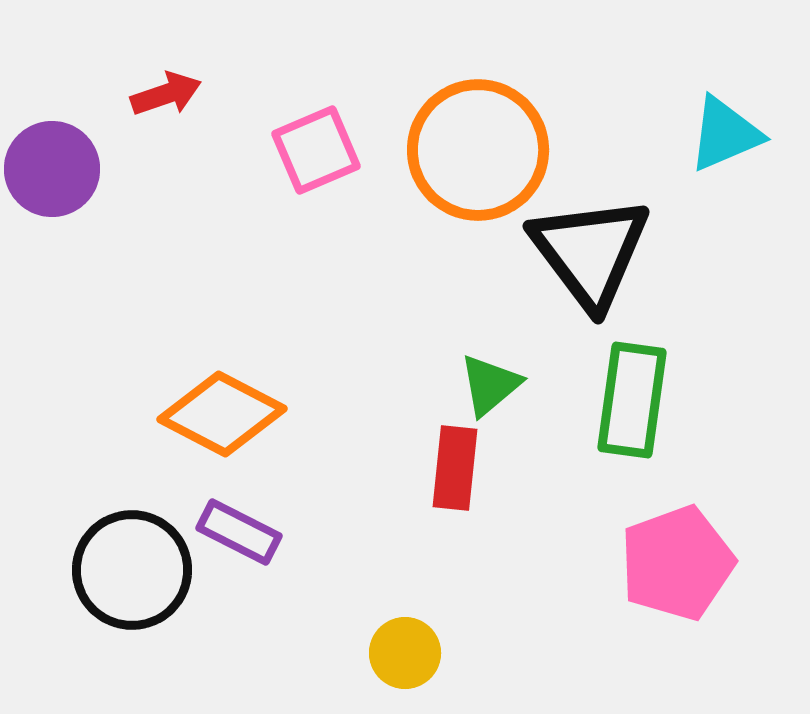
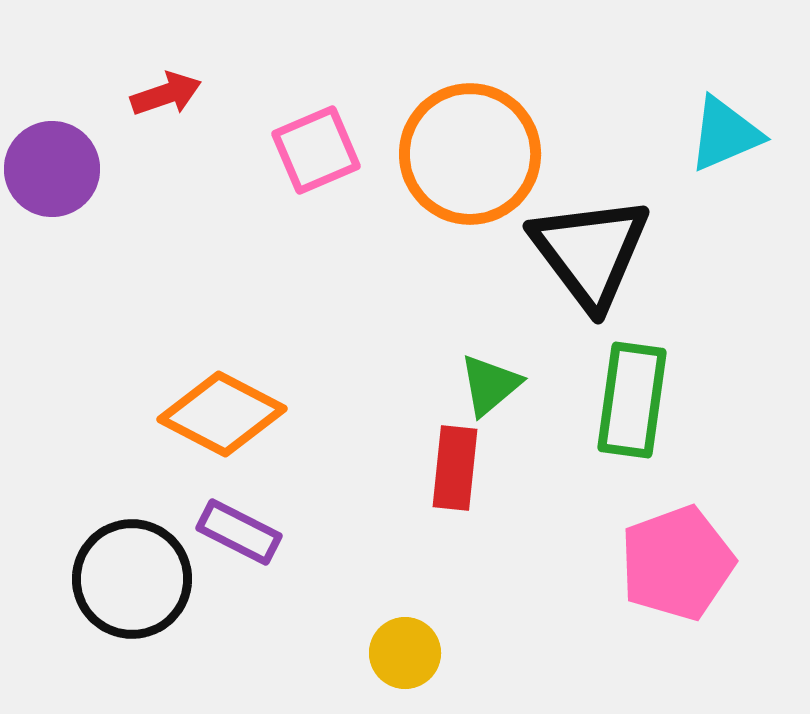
orange circle: moved 8 px left, 4 px down
black circle: moved 9 px down
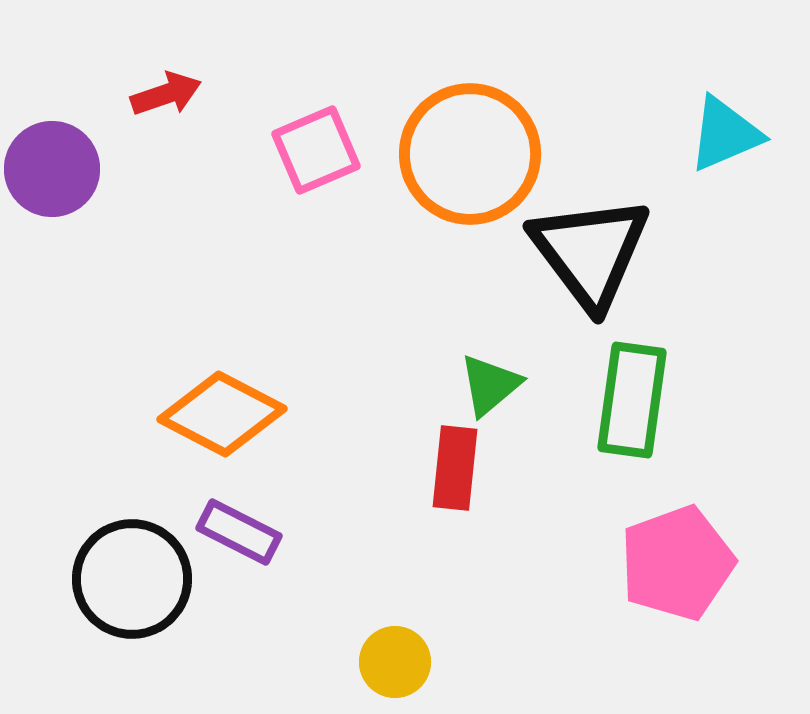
yellow circle: moved 10 px left, 9 px down
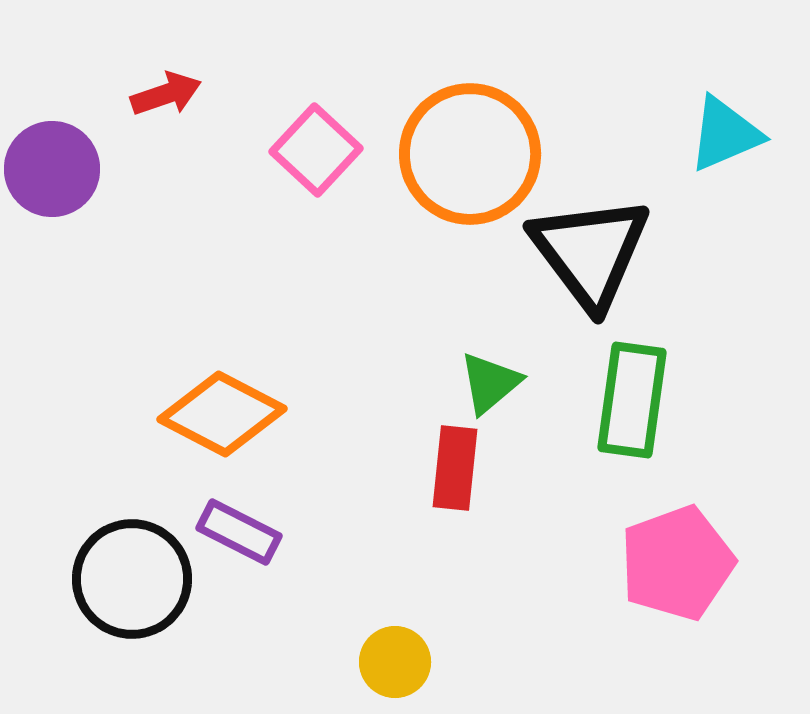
pink square: rotated 24 degrees counterclockwise
green triangle: moved 2 px up
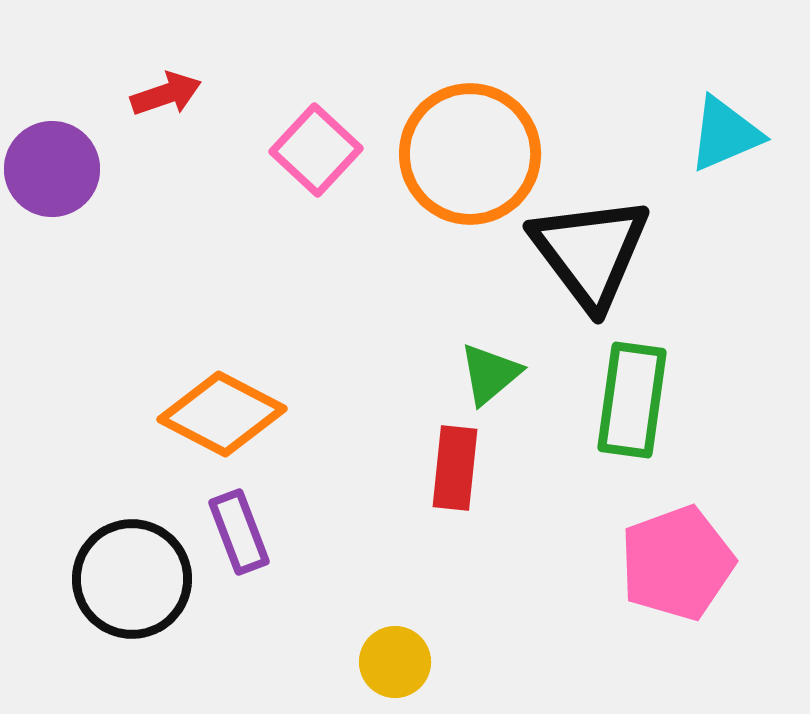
green triangle: moved 9 px up
purple rectangle: rotated 42 degrees clockwise
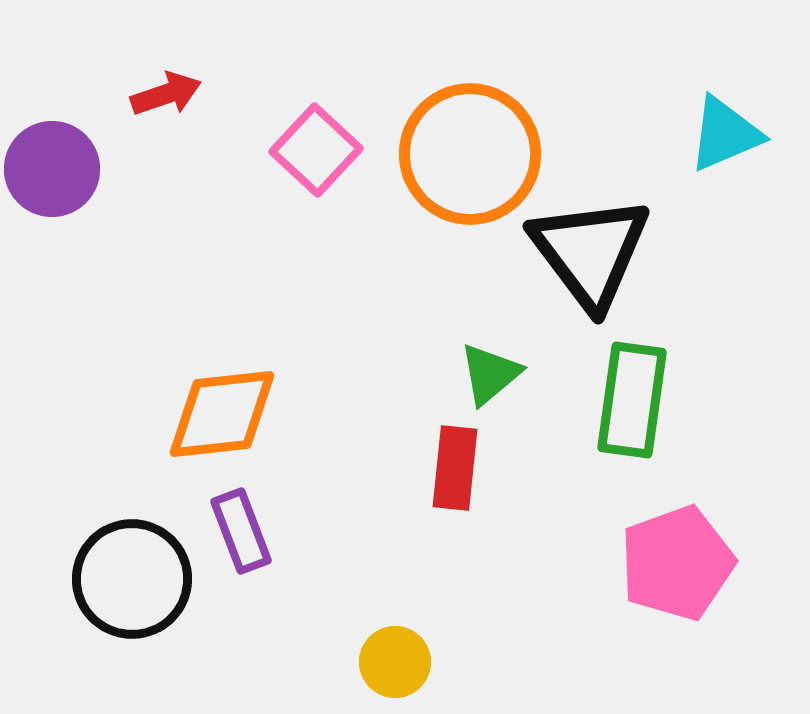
orange diamond: rotated 34 degrees counterclockwise
purple rectangle: moved 2 px right, 1 px up
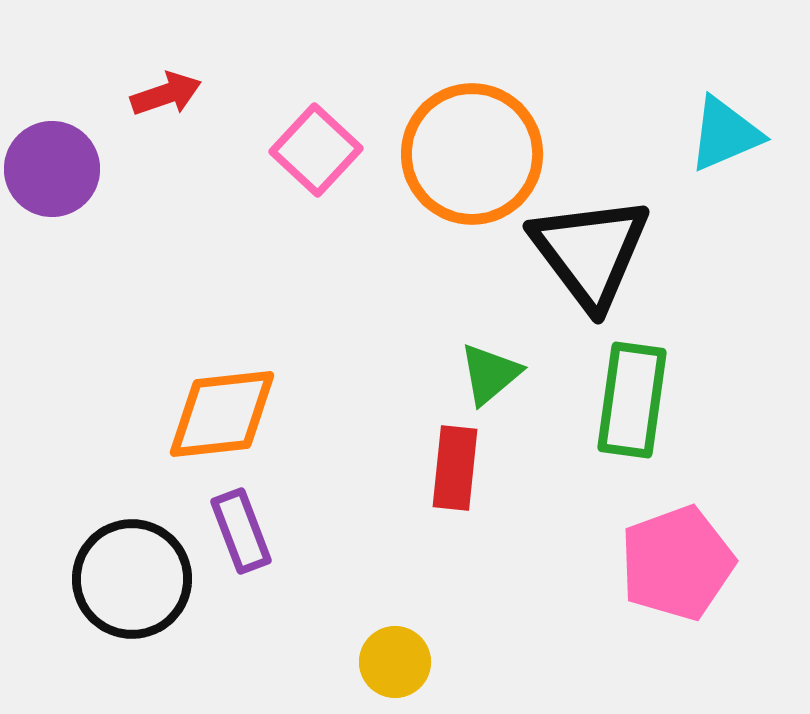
orange circle: moved 2 px right
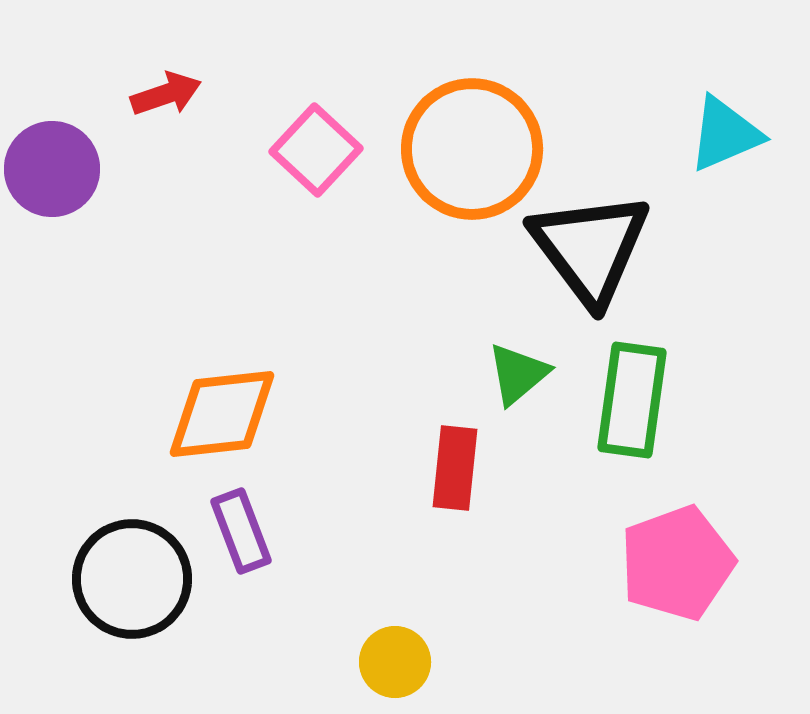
orange circle: moved 5 px up
black triangle: moved 4 px up
green triangle: moved 28 px right
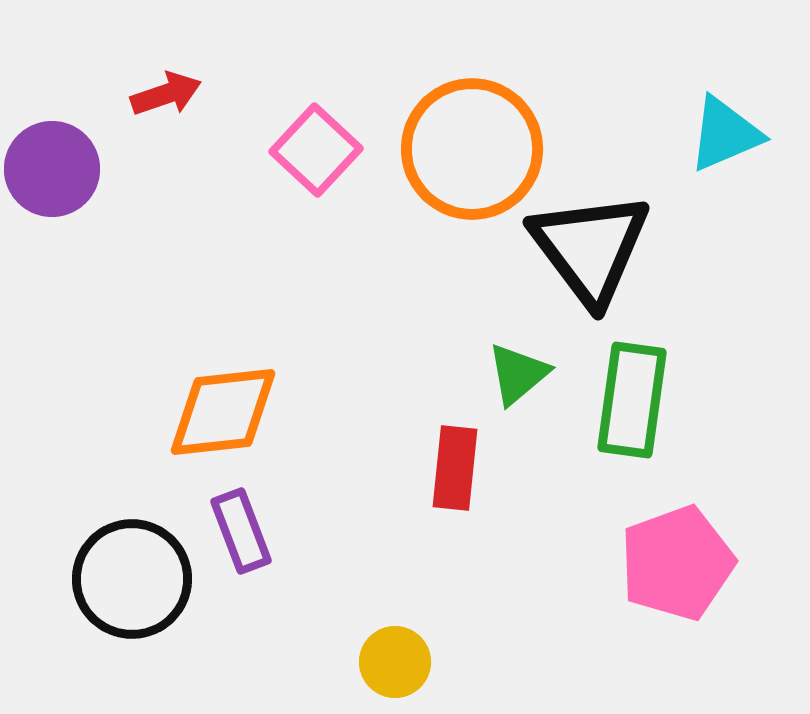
orange diamond: moved 1 px right, 2 px up
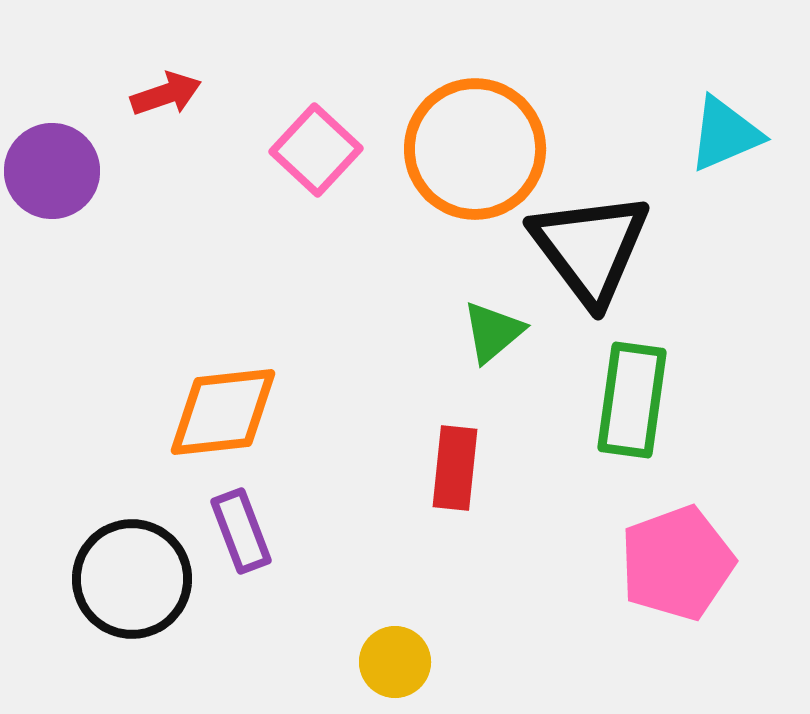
orange circle: moved 3 px right
purple circle: moved 2 px down
green triangle: moved 25 px left, 42 px up
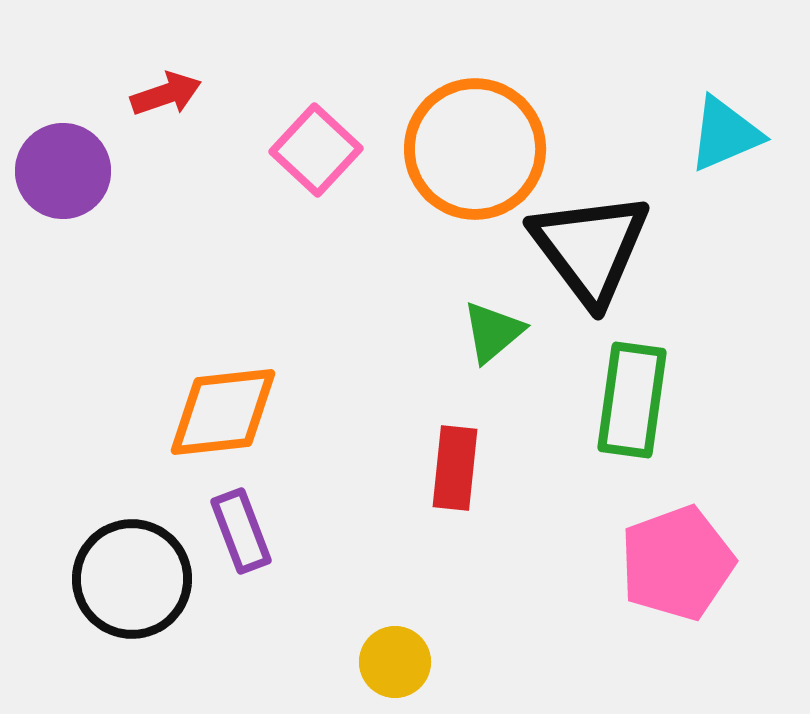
purple circle: moved 11 px right
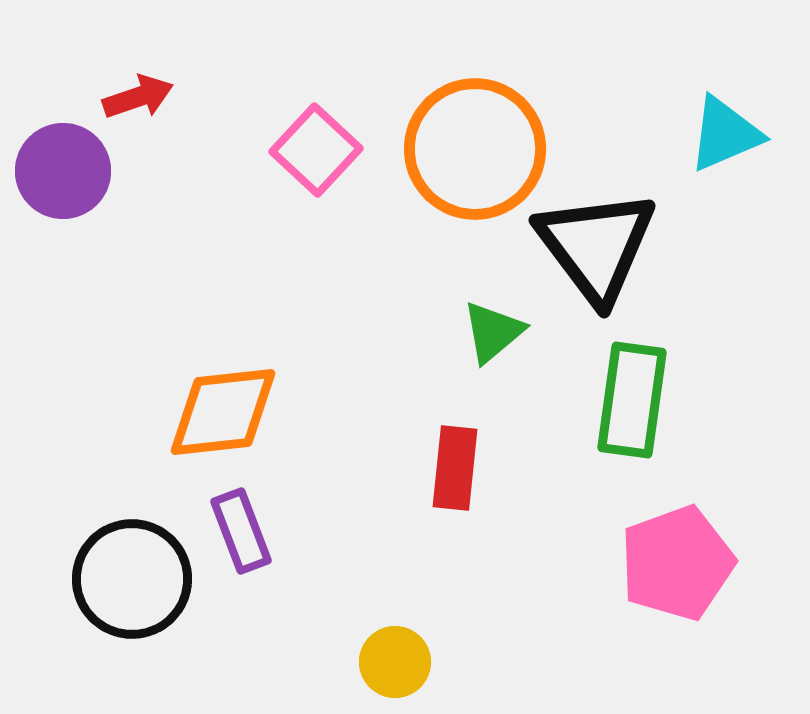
red arrow: moved 28 px left, 3 px down
black triangle: moved 6 px right, 2 px up
